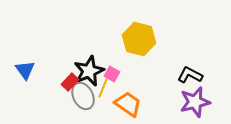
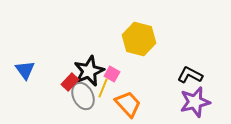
orange trapezoid: rotated 12 degrees clockwise
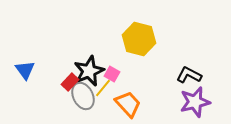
black L-shape: moved 1 px left
yellow line: rotated 18 degrees clockwise
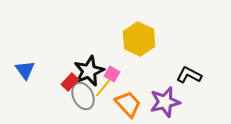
yellow hexagon: rotated 12 degrees clockwise
purple star: moved 30 px left
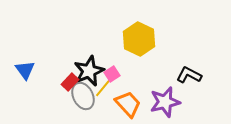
pink square: rotated 28 degrees clockwise
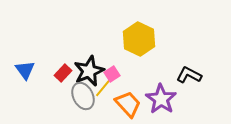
red rectangle: moved 7 px left, 9 px up
purple star: moved 4 px left, 3 px up; rotated 24 degrees counterclockwise
